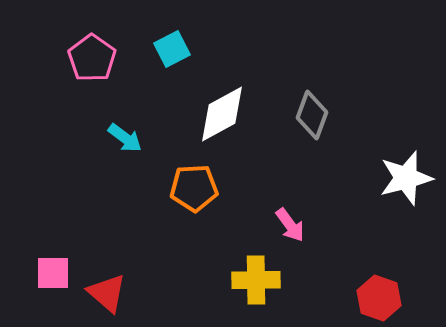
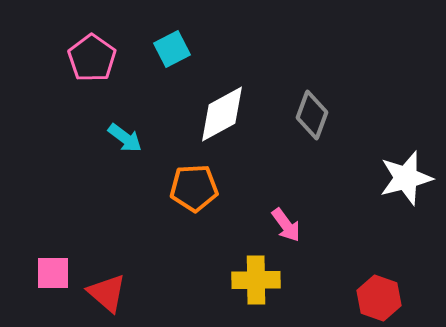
pink arrow: moved 4 px left
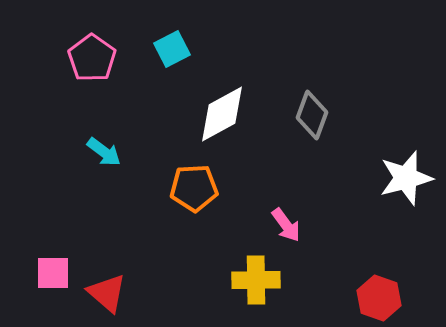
cyan arrow: moved 21 px left, 14 px down
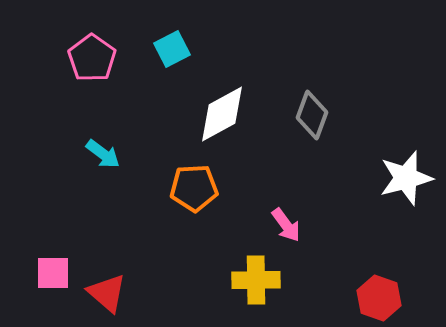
cyan arrow: moved 1 px left, 2 px down
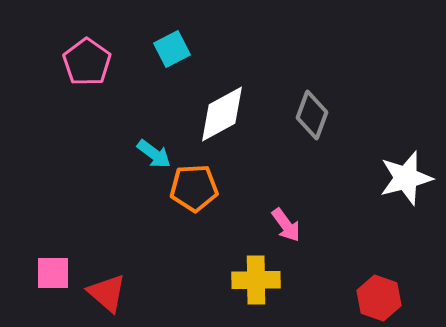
pink pentagon: moved 5 px left, 4 px down
cyan arrow: moved 51 px right
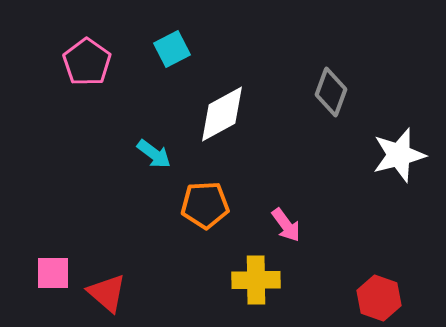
gray diamond: moved 19 px right, 23 px up
white star: moved 7 px left, 23 px up
orange pentagon: moved 11 px right, 17 px down
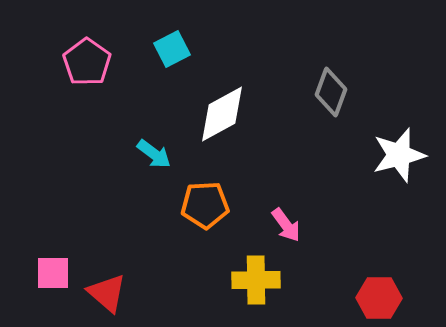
red hexagon: rotated 18 degrees counterclockwise
